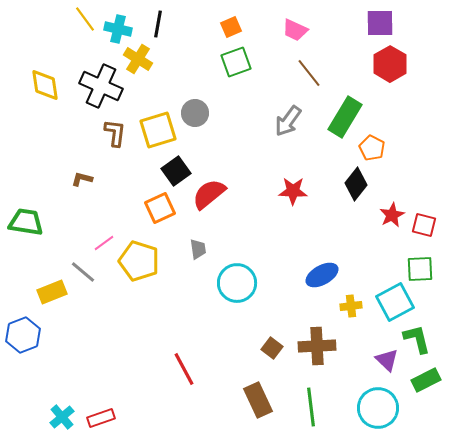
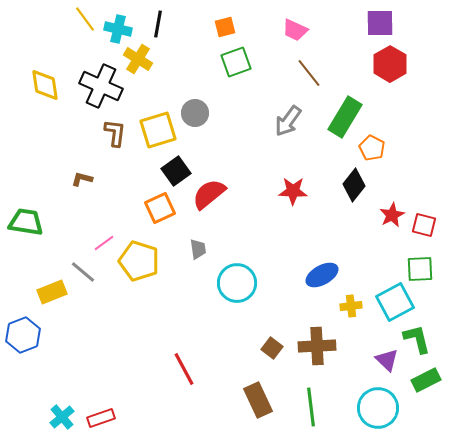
orange square at (231, 27): moved 6 px left; rotated 10 degrees clockwise
black diamond at (356, 184): moved 2 px left, 1 px down
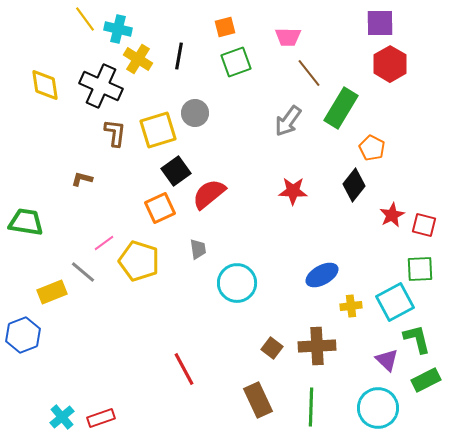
black line at (158, 24): moved 21 px right, 32 px down
pink trapezoid at (295, 30): moved 7 px left, 7 px down; rotated 24 degrees counterclockwise
green rectangle at (345, 117): moved 4 px left, 9 px up
green line at (311, 407): rotated 9 degrees clockwise
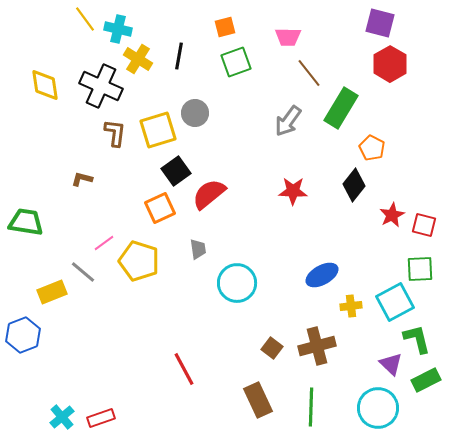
purple square at (380, 23): rotated 16 degrees clockwise
brown cross at (317, 346): rotated 12 degrees counterclockwise
purple triangle at (387, 360): moved 4 px right, 4 px down
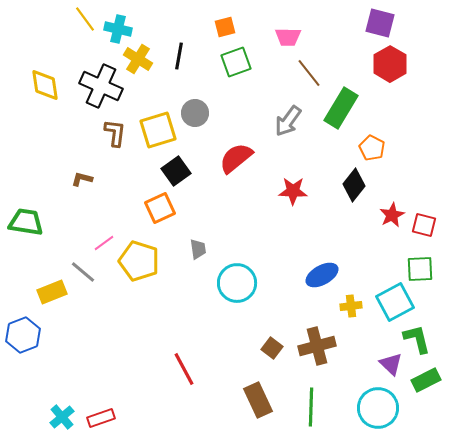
red semicircle at (209, 194): moved 27 px right, 36 px up
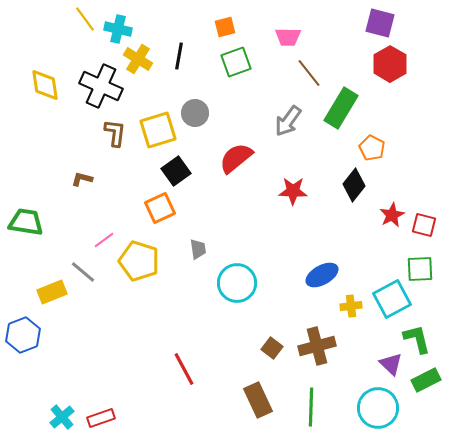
pink line at (104, 243): moved 3 px up
cyan square at (395, 302): moved 3 px left, 3 px up
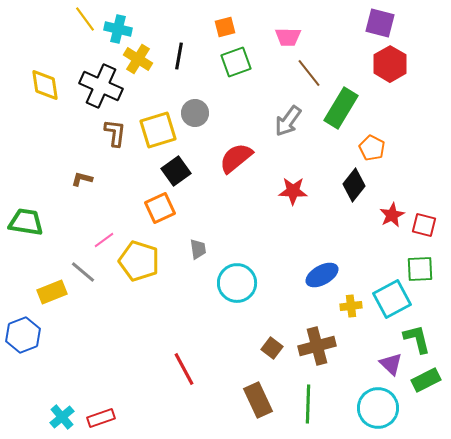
green line at (311, 407): moved 3 px left, 3 px up
